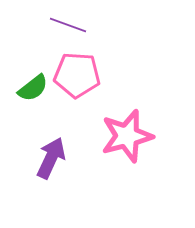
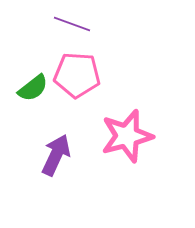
purple line: moved 4 px right, 1 px up
purple arrow: moved 5 px right, 3 px up
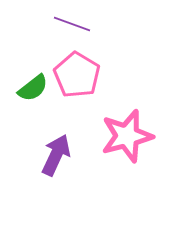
pink pentagon: rotated 27 degrees clockwise
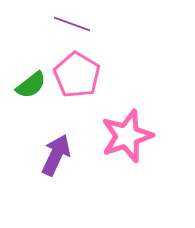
green semicircle: moved 2 px left, 3 px up
pink star: rotated 4 degrees counterclockwise
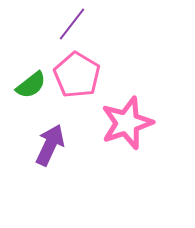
purple line: rotated 72 degrees counterclockwise
pink star: moved 13 px up
purple arrow: moved 6 px left, 10 px up
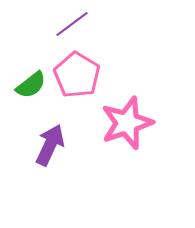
purple line: rotated 15 degrees clockwise
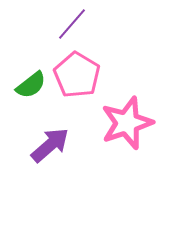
purple line: rotated 12 degrees counterclockwise
purple arrow: rotated 24 degrees clockwise
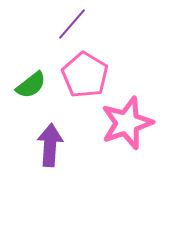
pink pentagon: moved 8 px right
purple arrow: rotated 45 degrees counterclockwise
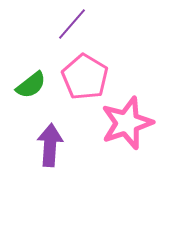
pink pentagon: moved 2 px down
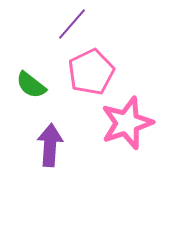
pink pentagon: moved 6 px right, 5 px up; rotated 15 degrees clockwise
green semicircle: rotated 76 degrees clockwise
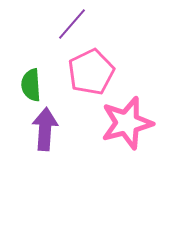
green semicircle: rotated 48 degrees clockwise
pink star: rotated 4 degrees clockwise
purple arrow: moved 5 px left, 16 px up
